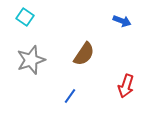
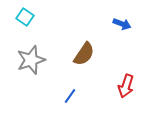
blue arrow: moved 3 px down
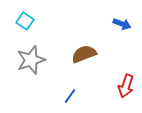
cyan square: moved 4 px down
brown semicircle: rotated 145 degrees counterclockwise
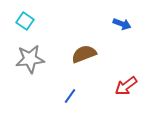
gray star: moved 1 px left, 1 px up; rotated 12 degrees clockwise
red arrow: rotated 35 degrees clockwise
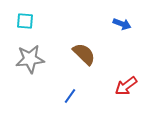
cyan square: rotated 30 degrees counterclockwise
brown semicircle: rotated 65 degrees clockwise
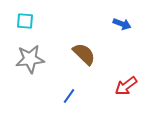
blue line: moved 1 px left
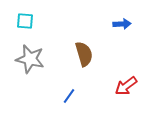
blue arrow: rotated 24 degrees counterclockwise
brown semicircle: rotated 30 degrees clockwise
gray star: rotated 20 degrees clockwise
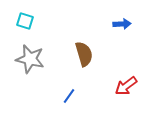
cyan square: rotated 12 degrees clockwise
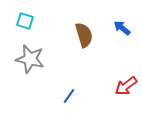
blue arrow: moved 4 px down; rotated 138 degrees counterclockwise
brown semicircle: moved 19 px up
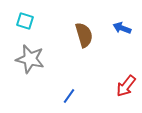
blue arrow: rotated 18 degrees counterclockwise
red arrow: rotated 15 degrees counterclockwise
